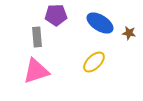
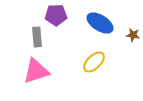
brown star: moved 4 px right, 2 px down
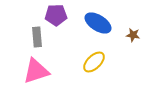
blue ellipse: moved 2 px left
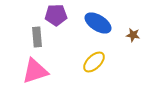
pink triangle: moved 1 px left
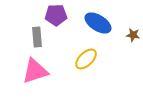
yellow ellipse: moved 8 px left, 3 px up
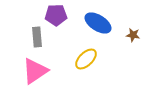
pink triangle: rotated 16 degrees counterclockwise
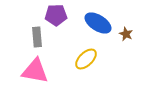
brown star: moved 7 px left, 1 px up; rotated 16 degrees clockwise
pink triangle: rotated 44 degrees clockwise
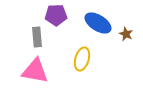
yellow ellipse: moved 4 px left; rotated 30 degrees counterclockwise
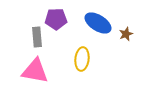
purple pentagon: moved 4 px down
brown star: rotated 24 degrees clockwise
yellow ellipse: rotated 10 degrees counterclockwise
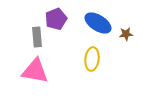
purple pentagon: rotated 20 degrees counterclockwise
brown star: rotated 16 degrees clockwise
yellow ellipse: moved 10 px right
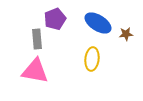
purple pentagon: moved 1 px left
gray rectangle: moved 2 px down
